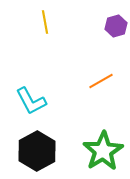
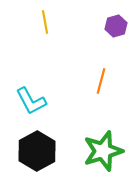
orange line: rotated 45 degrees counterclockwise
green star: rotated 15 degrees clockwise
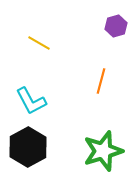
yellow line: moved 6 px left, 21 px down; rotated 50 degrees counterclockwise
black hexagon: moved 9 px left, 4 px up
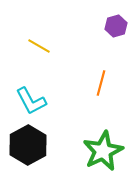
yellow line: moved 3 px down
orange line: moved 2 px down
black hexagon: moved 2 px up
green star: rotated 9 degrees counterclockwise
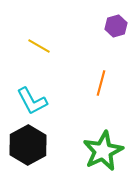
cyan L-shape: moved 1 px right
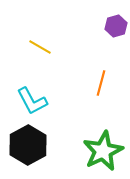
yellow line: moved 1 px right, 1 px down
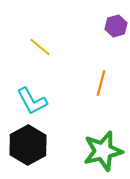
yellow line: rotated 10 degrees clockwise
green star: rotated 12 degrees clockwise
